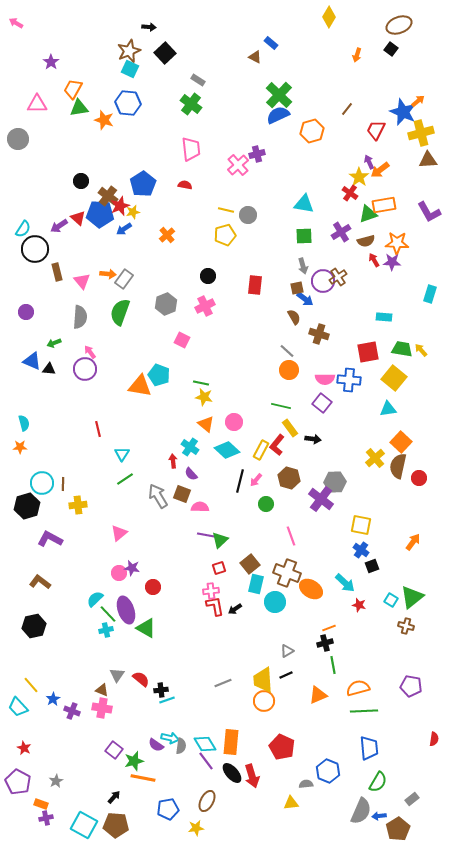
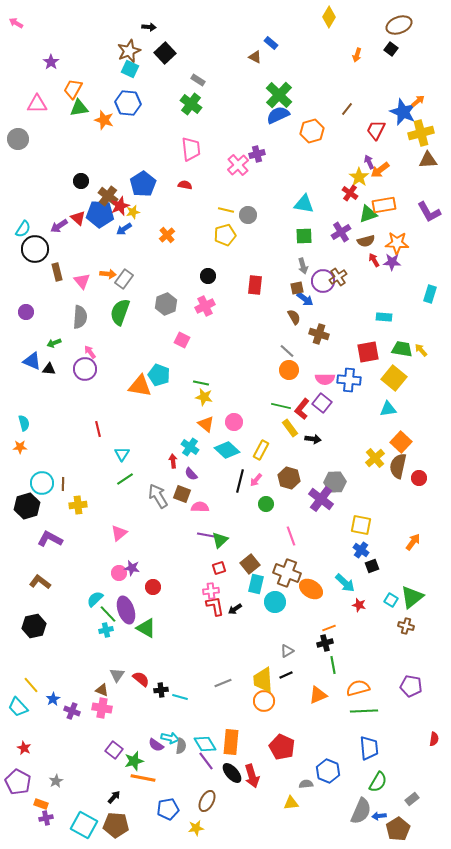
red L-shape at (277, 445): moved 25 px right, 36 px up
cyan line at (167, 700): moved 13 px right, 3 px up; rotated 35 degrees clockwise
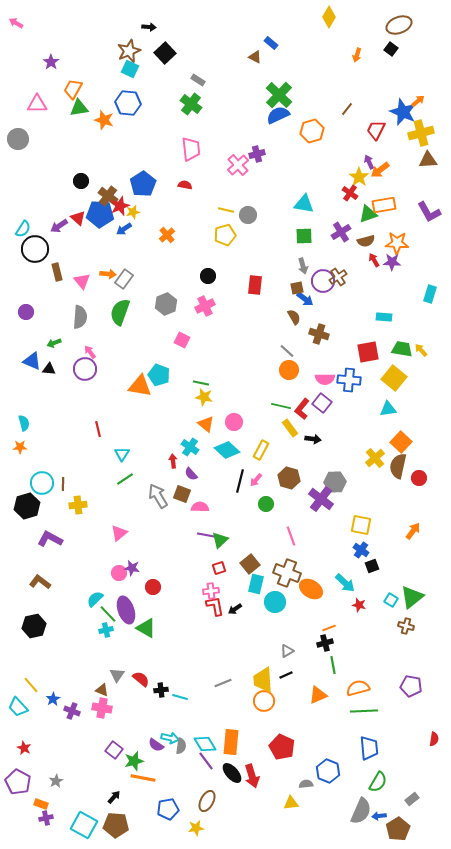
orange arrow at (413, 542): moved 11 px up
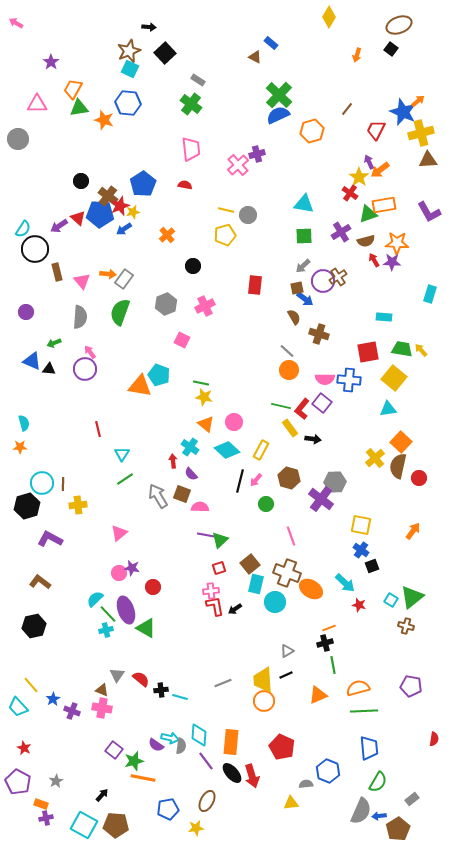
gray arrow at (303, 266): rotated 63 degrees clockwise
black circle at (208, 276): moved 15 px left, 10 px up
cyan diamond at (205, 744): moved 6 px left, 9 px up; rotated 35 degrees clockwise
black arrow at (114, 797): moved 12 px left, 2 px up
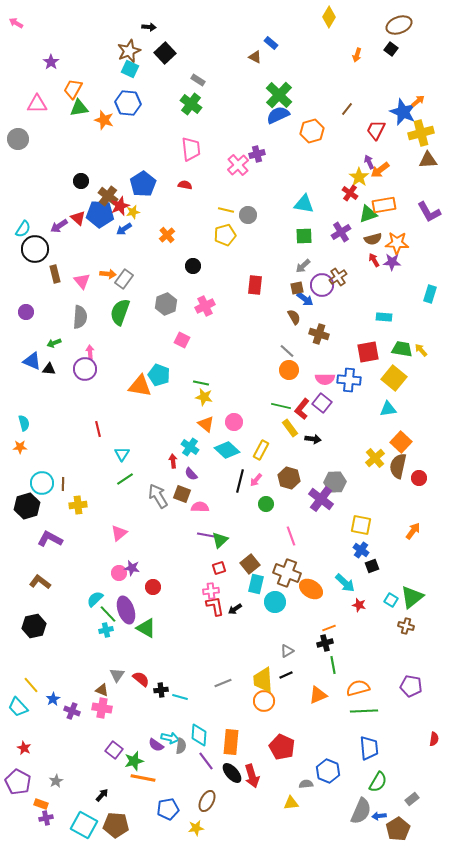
brown semicircle at (366, 241): moved 7 px right, 2 px up
brown rectangle at (57, 272): moved 2 px left, 2 px down
purple circle at (323, 281): moved 1 px left, 4 px down
pink arrow at (90, 352): rotated 32 degrees clockwise
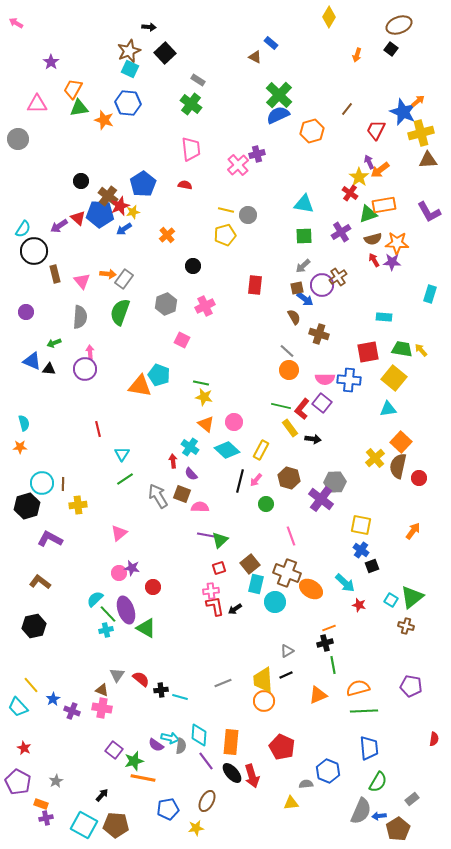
black circle at (35, 249): moved 1 px left, 2 px down
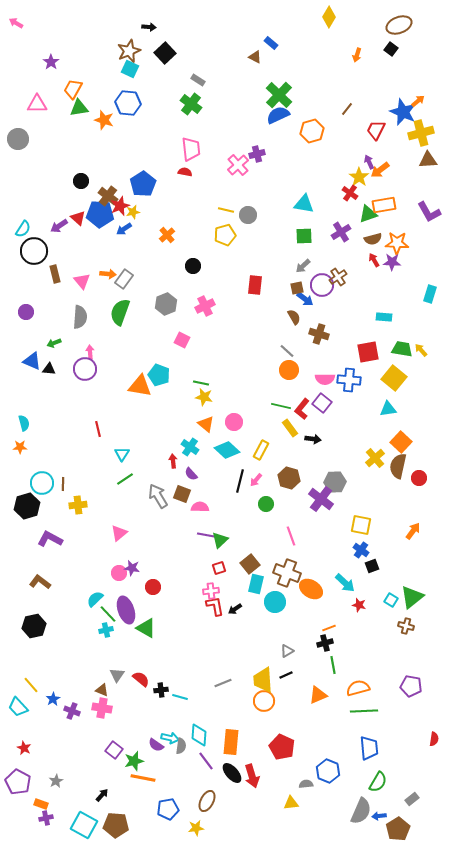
red semicircle at (185, 185): moved 13 px up
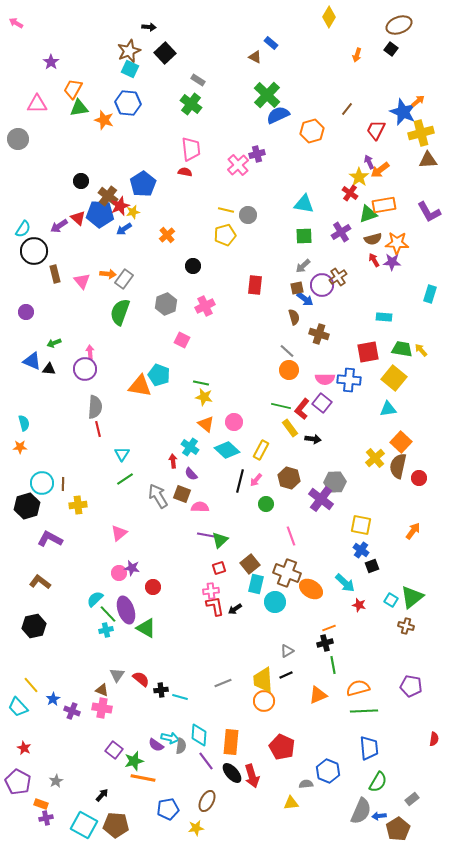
green cross at (279, 95): moved 12 px left
gray semicircle at (80, 317): moved 15 px right, 90 px down
brown semicircle at (294, 317): rotated 14 degrees clockwise
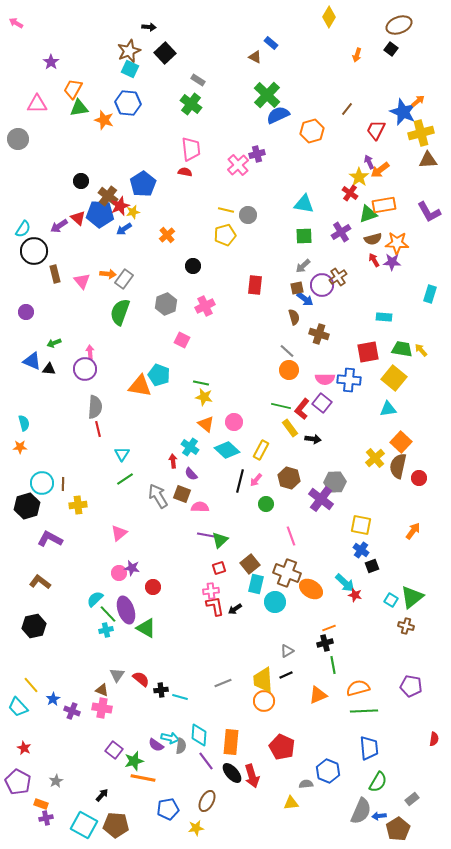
red star at (359, 605): moved 4 px left, 10 px up
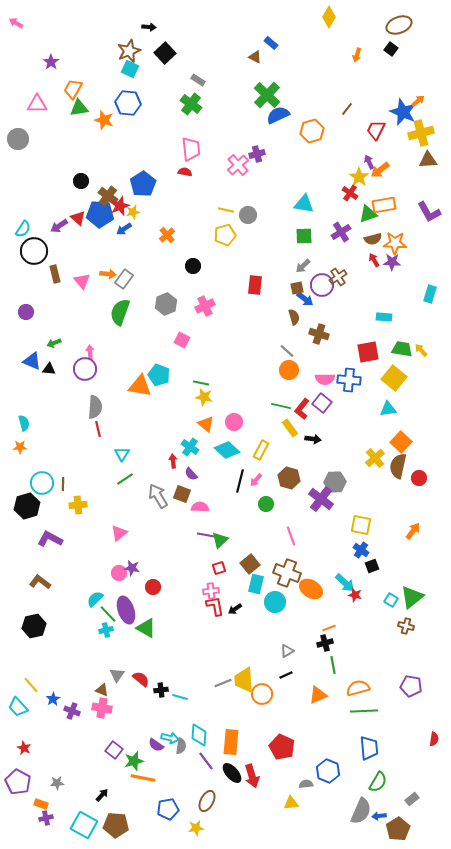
orange star at (397, 243): moved 2 px left
yellow trapezoid at (263, 680): moved 19 px left
orange circle at (264, 701): moved 2 px left, 7 px up
gray star at (56, 781): moved 1 px right, 2 px down; rotated 24 degrees clockwise
